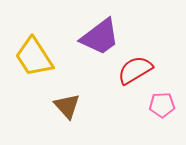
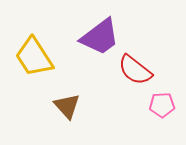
red semicircle: rotated 111 degrees counterclockwise
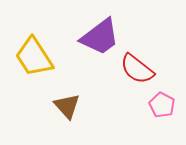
red semicircle: moved 2 px right, 1 px up
pink pentagon: rotated 30 degrees clockwise
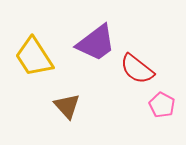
purple trapezoid: moved 4 px left, 6 px down
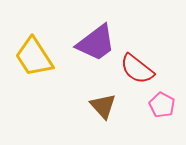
brown triangle: moved 36 px right
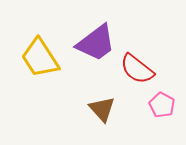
yellow trapezoid: moved 6 px right, 1 px down
brown triangle: moved 1 px left, 3 px down
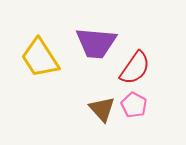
purple trapezoid: rotated 42 degrees clockwise
red semicircle: moved 2 px left, 1 px up; rotated 93 degrees counterclockwise
pink pentagon: moved 28 px left
